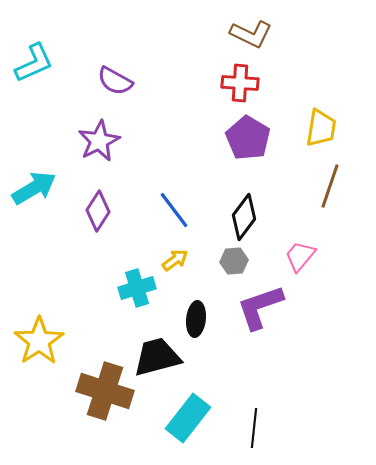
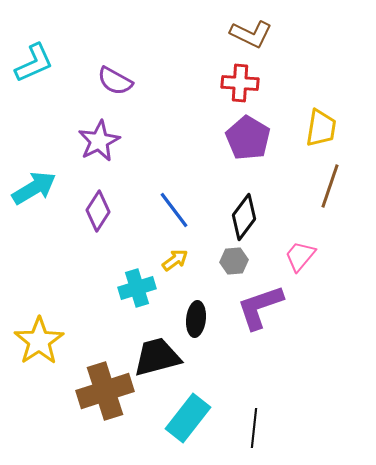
brown cross: rotated 36 degrees counterclockwise
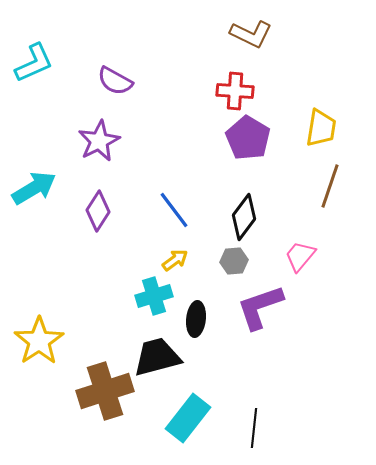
red cross: moved 5 px left, 8 px down
cyan cross: moved 17 px right, 8 px down
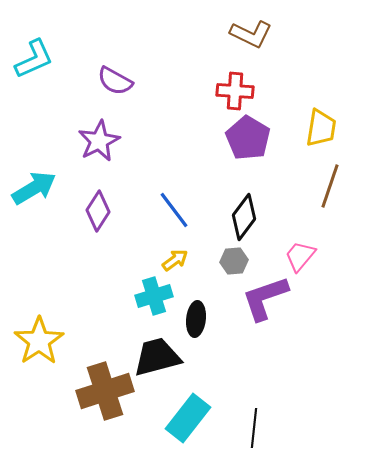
cyan L-shape: moved 4 px up
purple L-shape: moved 5 px right, 9 px up
